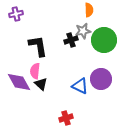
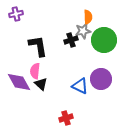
orange semicircle: moved 1 px left, 7 px down
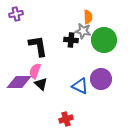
gray star: rotated 21 degrees clockwise
black cross: rotated 24 degrees clockwise
pink semicircle: rotated 14 degrees clockwise
purple diamond: rotated 60 degrees counterclockwise
red cross: moved 1 px down
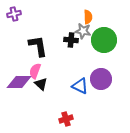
purple cross: moved 2 px left
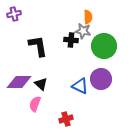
green circle: moved 6 px down
pink semicircle: moved 33 px down
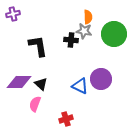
purple cross: moved 1 px left
gray star: moved 1 px right
green circle: moved 10 px right, 12 px up
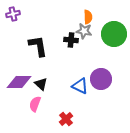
red cross: rotated 24 degrees counterclockwise
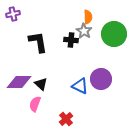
gray star: rotated 21 degrees clockwise
black L-shape: moved 4 px up
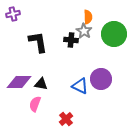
black triangle: rotated 32 degrees counterclockwise
